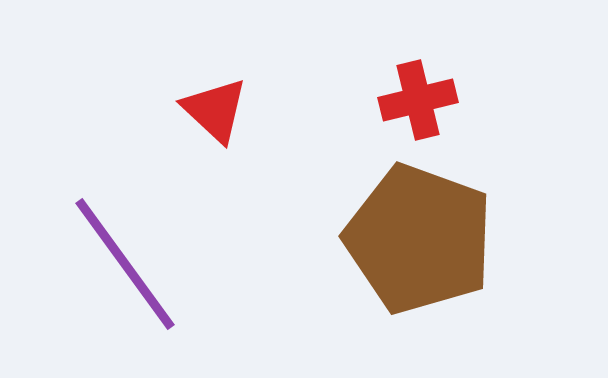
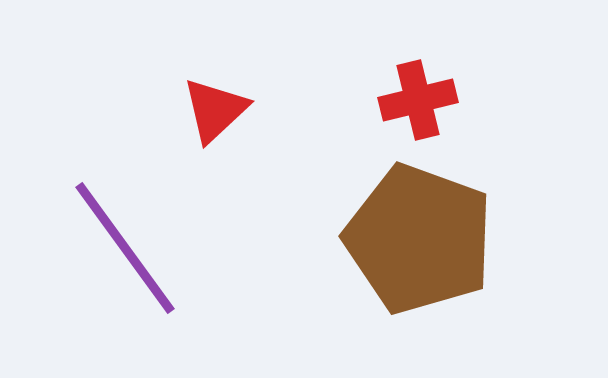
red triangle: rotated 34 degrees clockwise
purple line: moved 16 px up
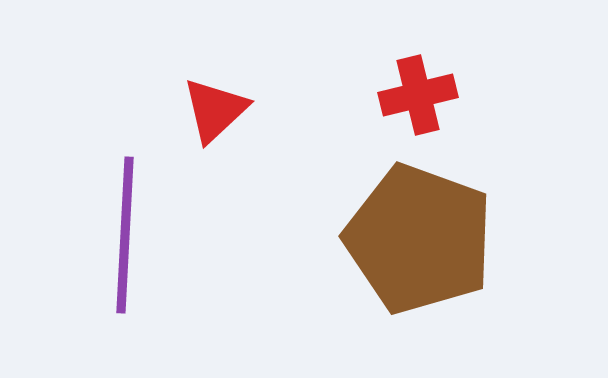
red cross: moved 5 px up
purple line: moved 13 px up; rotated 39 degrees clockwise
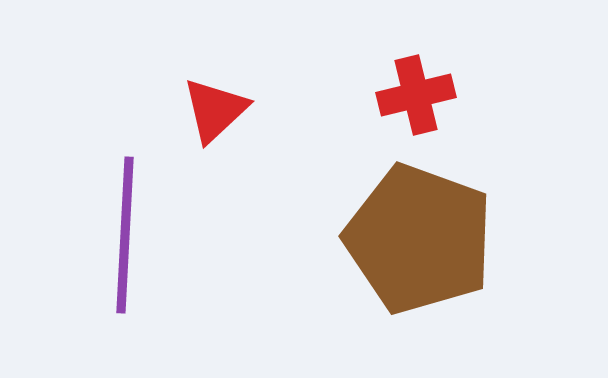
red cross: moved 2 px left
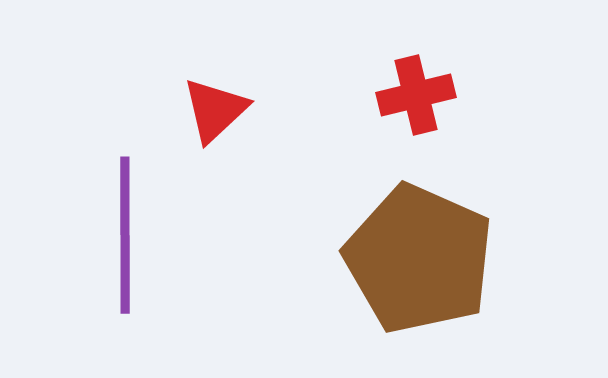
purple line: rotated 3 degrees counterclockwise
brown pentagon: moved 20 px down; rotated 4 degrees clockwise
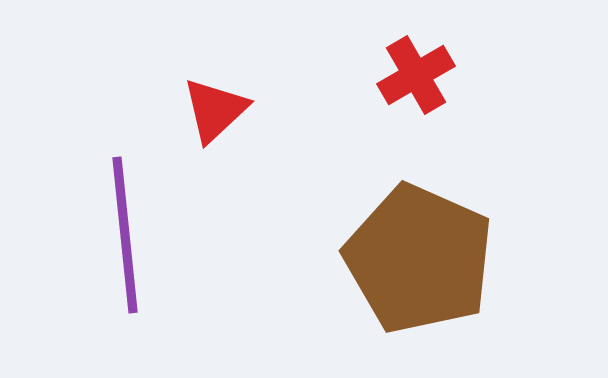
red cross: moved 20 px up; rotated 16 degrees counterclockwise
purple line: rotated 6 degrees counterclockwise
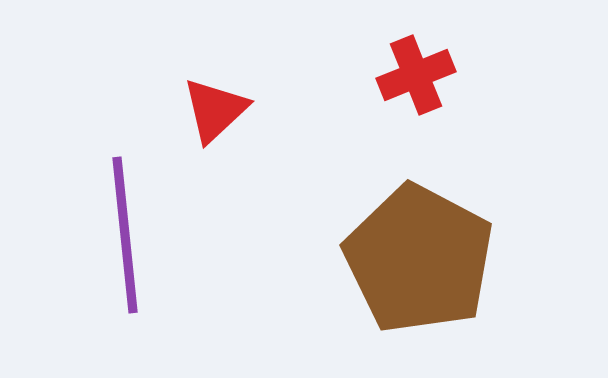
red cross: rotated 8 degrees clockwise
brown pentagon: rotated 4 degrees clockwise
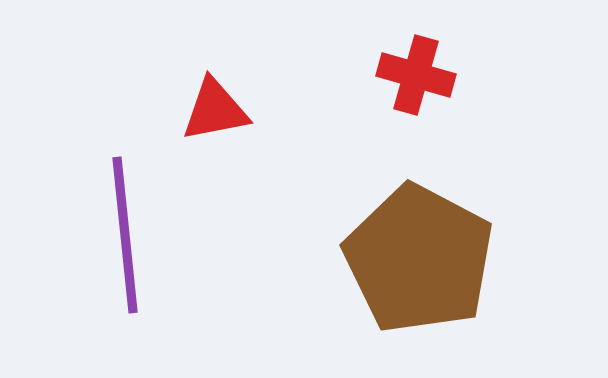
red cross: rotated 38 degrees clockwise
red triangle: rotated 32 degrees clockwise
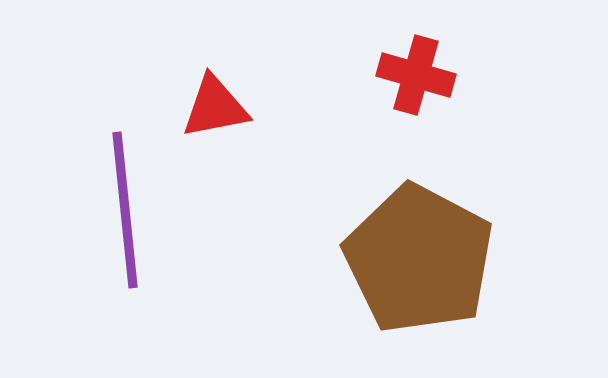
red triangle: moved 3 px up
purple line: moved 25 px up
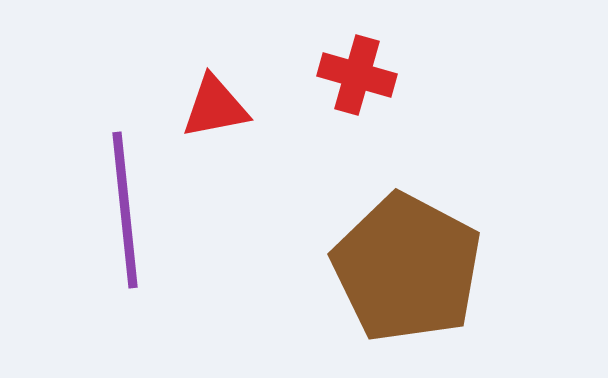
red cross: moved 59 px left
brown pentagon: moved 12 px left, 9 px down
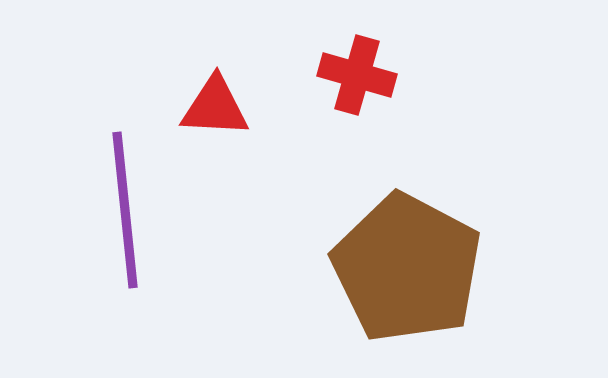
red triangle: rotated 14 degrees clockwise
